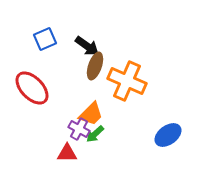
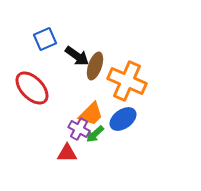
black arrow: moved 10 px left, 10 px down
blue ellipse: moved 45 px left, 16 px up
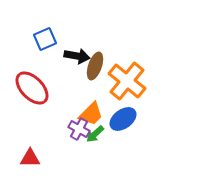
black arrow: rotated 25 degrees counterclockwise
orange cross: rotated 15 degrees clockwise
red triangle: moved 37 px left, 5 px down
